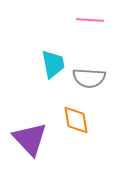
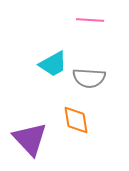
cyan trapezoid: rotated 72 degrees clockwise
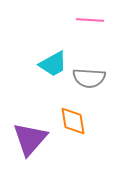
orange diamond: moved 3 px left, 1 px down
purple triangle: rotated 24 degrees clockwise
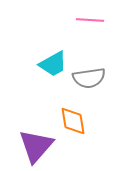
gray semicircle: rotated 12 degrees counterclockwise
purple triangle: moved 6 px right, 7 px down
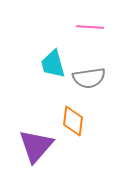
pink line: moved 7 px down
cyan trapezoid: rotated 104 degrees clockwise
orange diamond: rotated 16 degrees clockwise
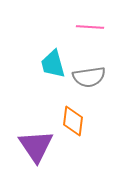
gray semicircle: moved 1 px up
purple triangle: rotated 15 degrees counterclockwise
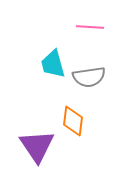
purple triangle: moved 1 px right
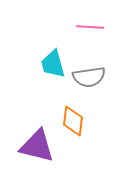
purple triangle: rotated 42 degrees counterclockwise
